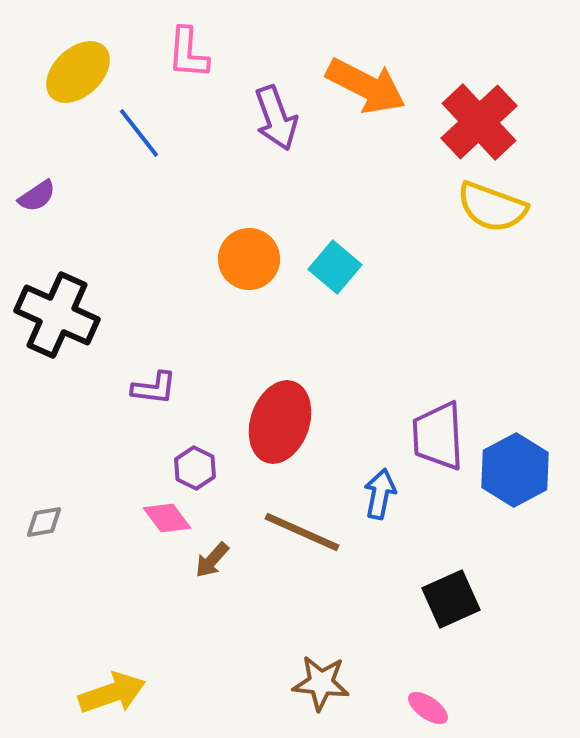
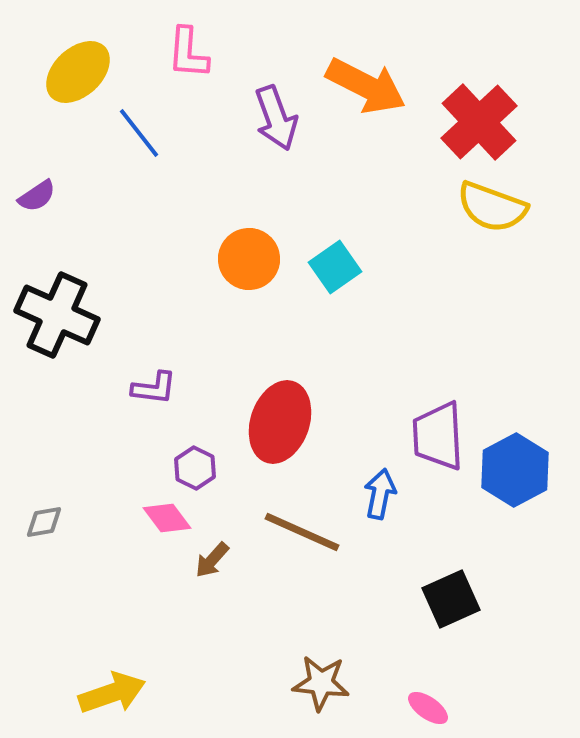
cyan square: rotated 15 degrees clockwise
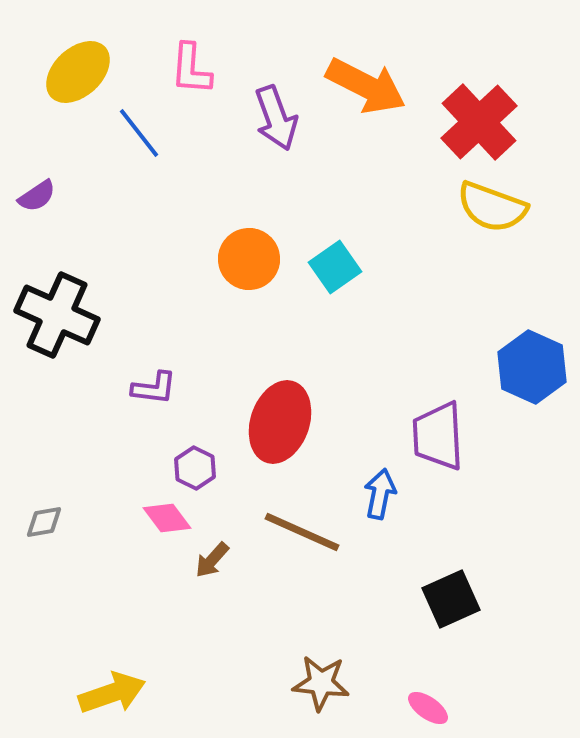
pink L-shape: moved 3 px right, 16 px down
blue hexagon: moved 17 px right, 103 px up; rotated 8 degrees counterclockwise
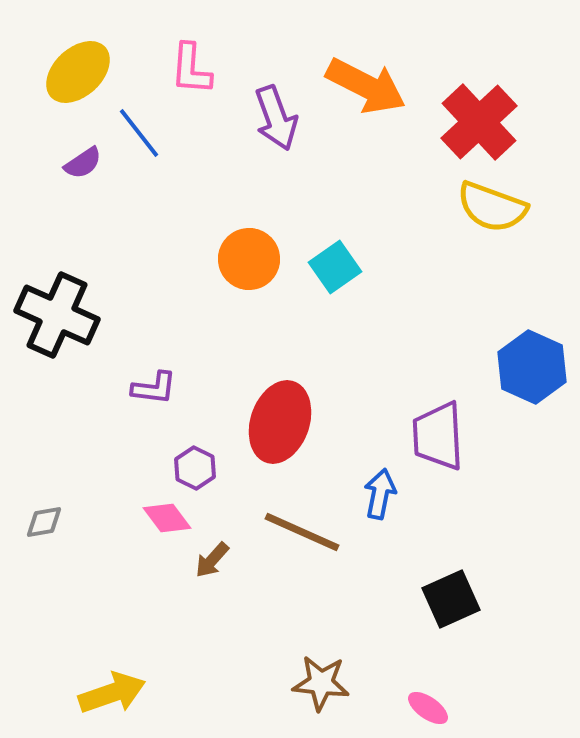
purple semicircle: moved 46 px right, 33 px up
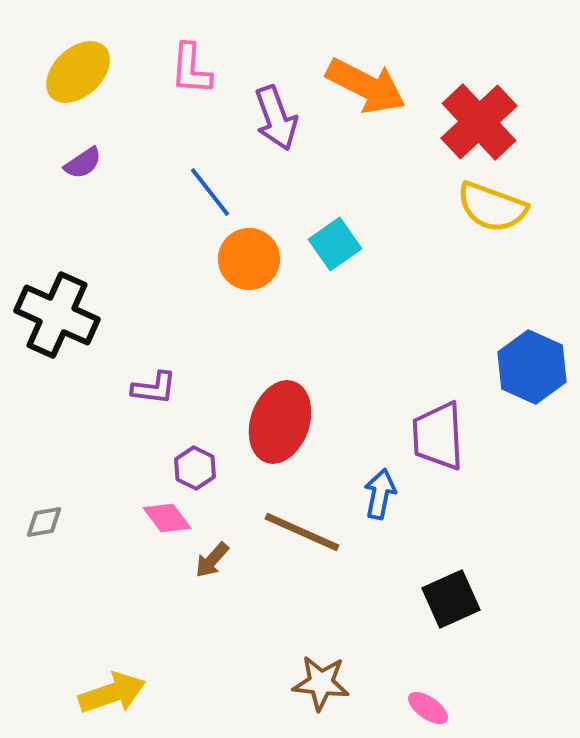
blue line: moved 71 px right, 59 px down
cyan square: moved 23 px up
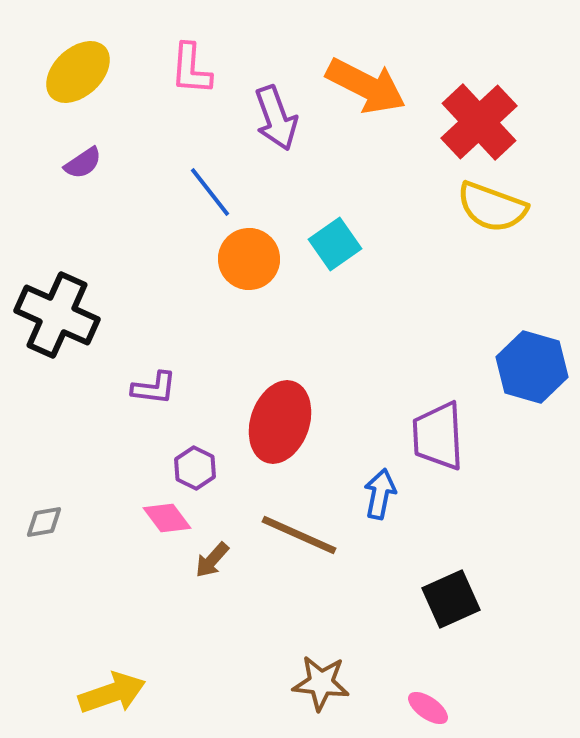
blue hexagon: rotated 8 degrees counterclockwise
brown line: moved 3 px left, 3 px down
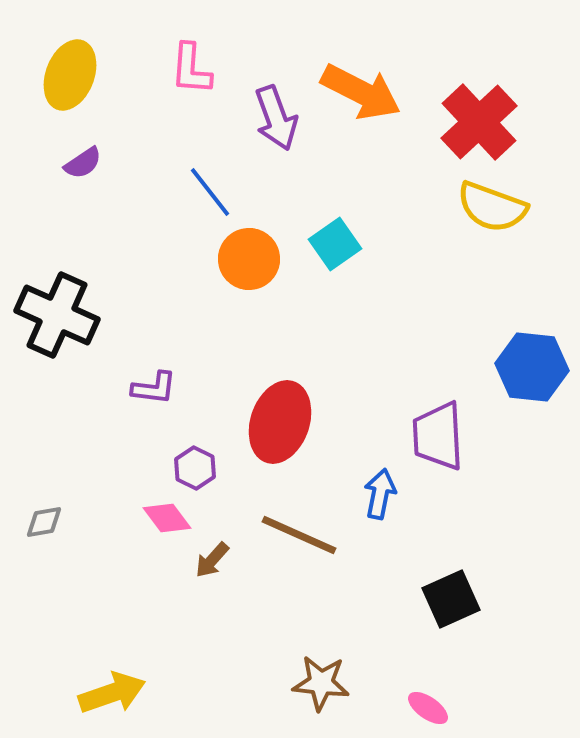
yellow ellipse: moved 8 px left, 3 px down; rotated 26 degrees counterclockwise
orange arrow: moved 5 px left, 6 px down
blue hexagon: rotated 10 degrees counterclockwise
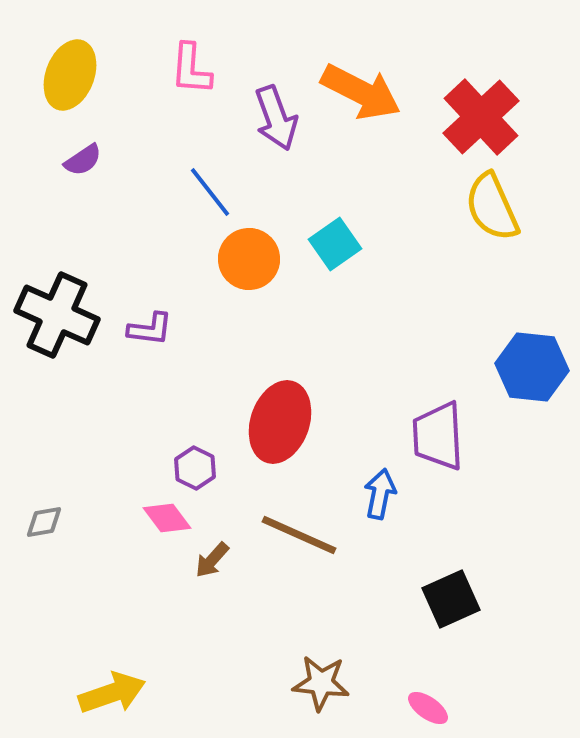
red cross: moved 2 px right, 5 px up
purple semicircle: moved 3 px up
yellow semicircle: rotated 46 degrees clockwise
purple L-shape: moved 4 px left, 59 px up
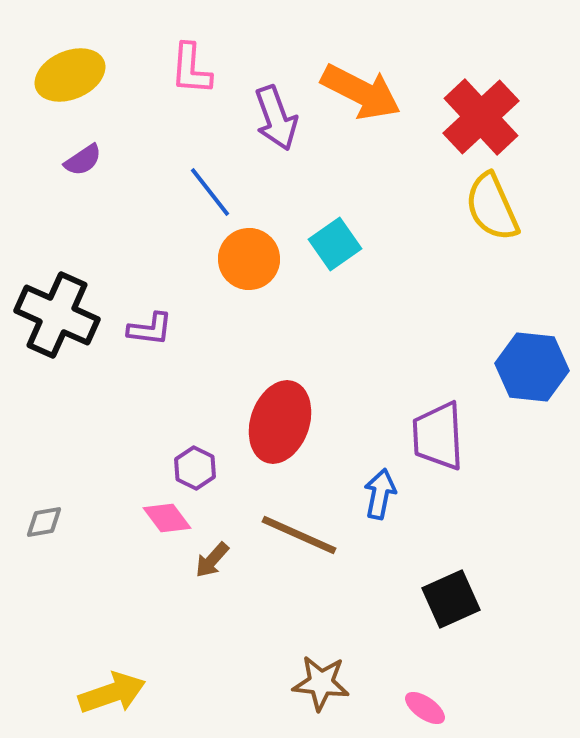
yellow ellipse: rotated 46 degrees clockwise
pink ellipse: moved 3 px left
